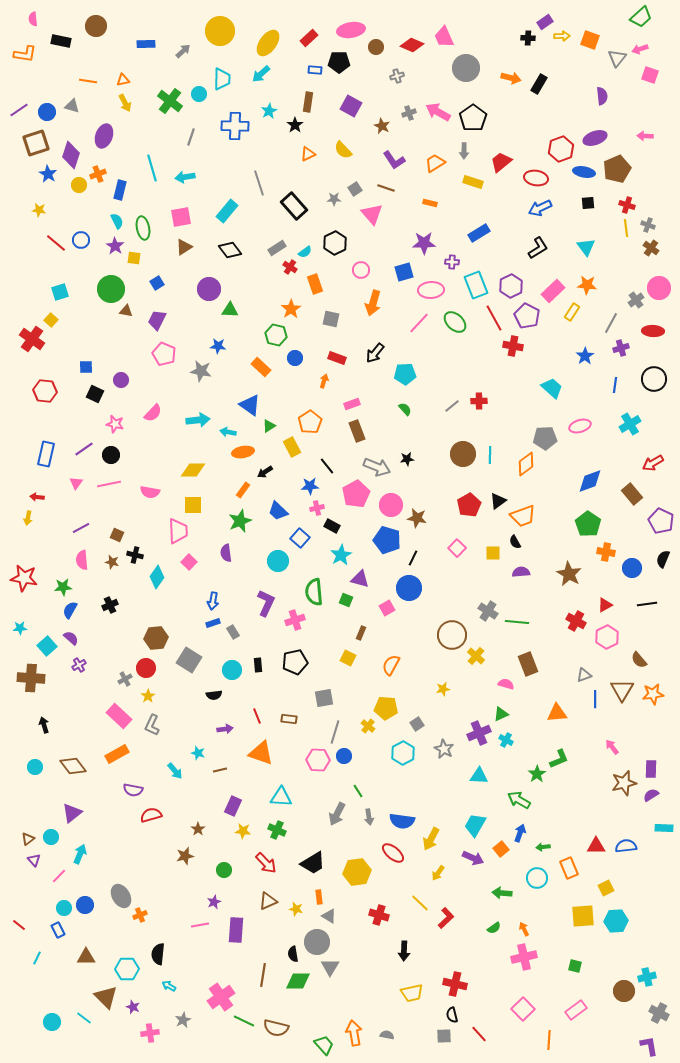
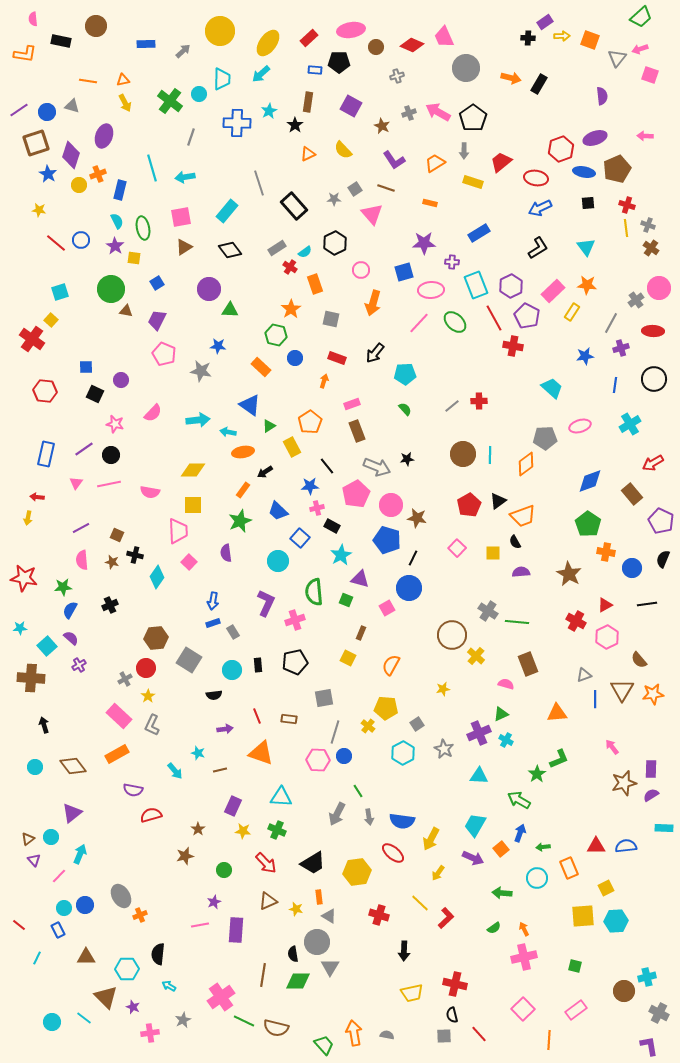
blue cross at (235, 126): moved 2 px right, 3 px up
blue star at (585, 356): rotated 24 degrees clockwise
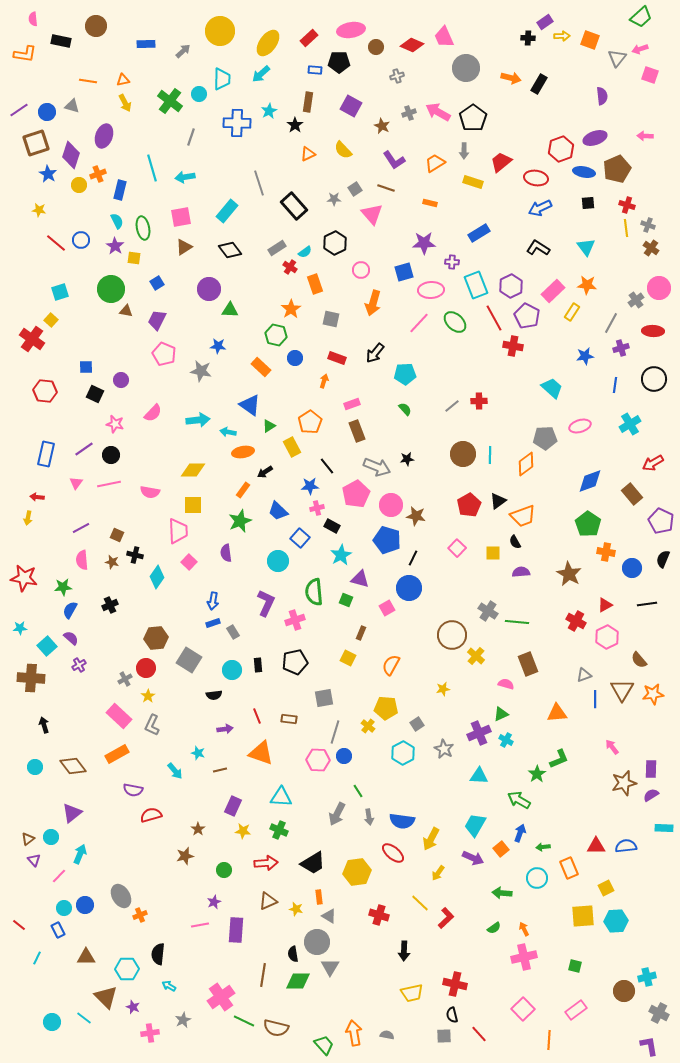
black L-shape at (538, 248): rotated 115 degrees counterclockwise
brown star at (417, 518): moved 1 px left, 2 px up
green cross at (277, 830): moved 2 px right
red arrow at (266, 863): rotated 50 degrees counterclockwise
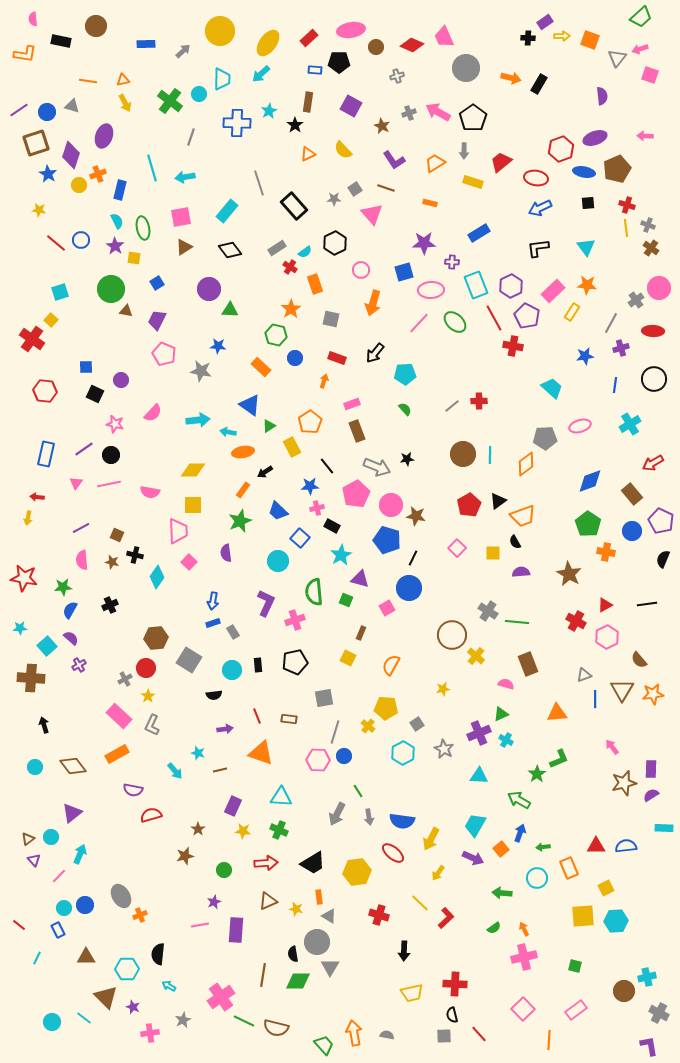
black L-shape at (538, 248): rotated 40 degrees counterclockwise
blue circle at (632, 568): moved 37 px up
red cross at (455, 984): rotated 10 degrees counterclockwise
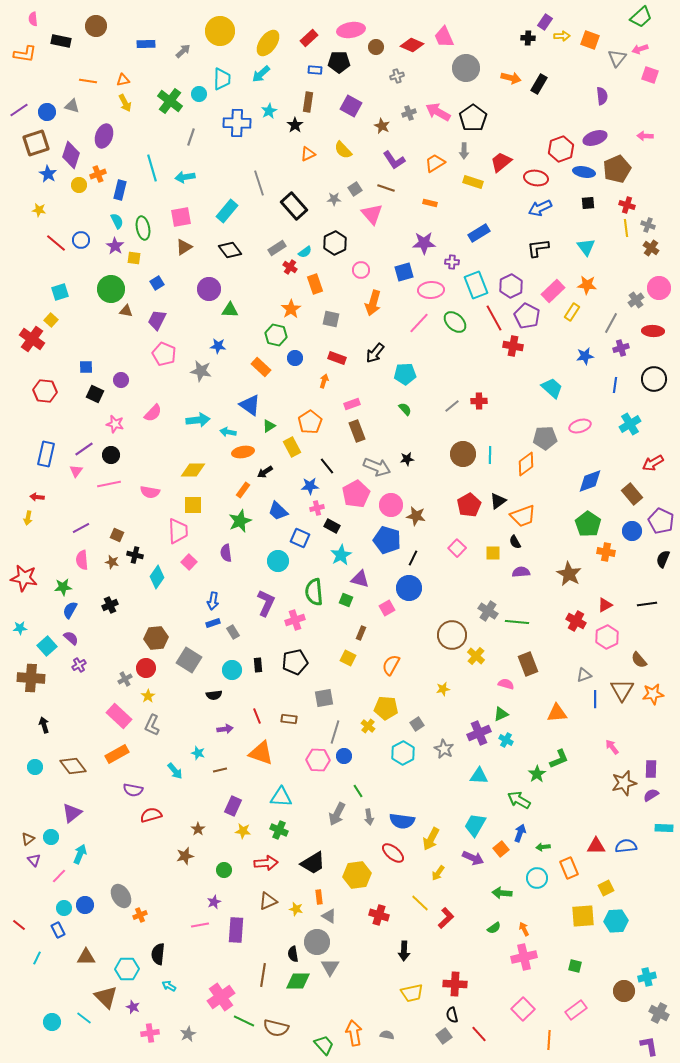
purple rectangle at (545, 22): rotated 21 degrees counterclockwise
pink triangle at (76, 483): moved 12 px up
blue square at (300, 538): rotated 18 degrees counterclockwise
yellow hexagon at (357, 872): moved 3 px down
gray star at (183, 1020): moved 5 px right, 14 px down
gray square at (444, 1036): rotated 35 degrees counterclockwise
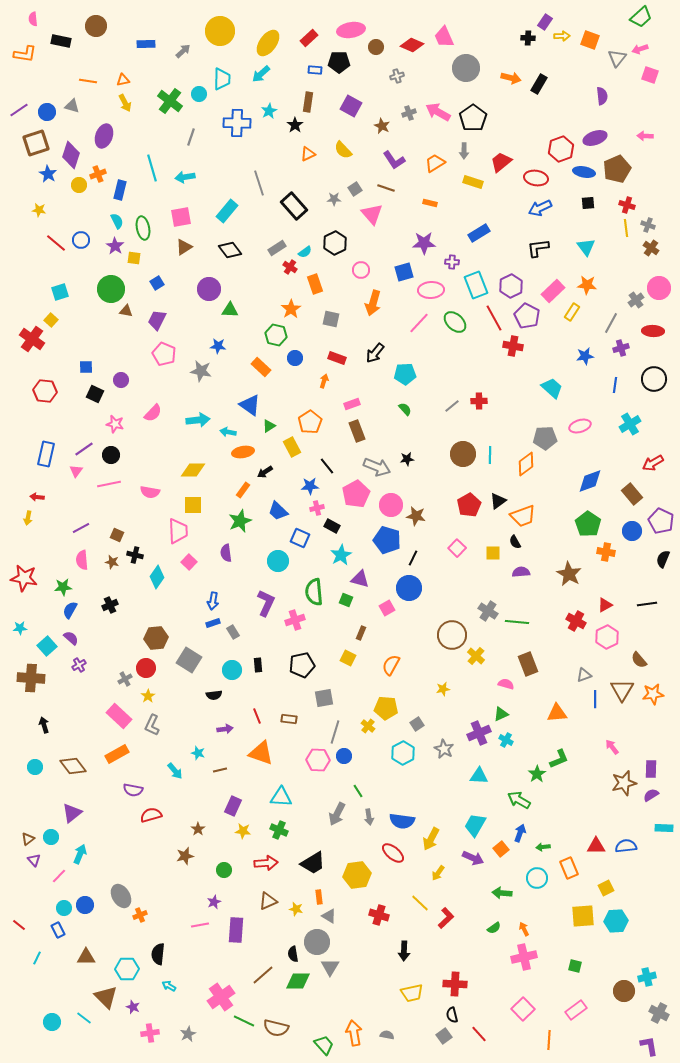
black pentagon at (295, 662): moved 7 px right, 3 px down
brown line at (263, 975): rotated 40 degrees clockwise
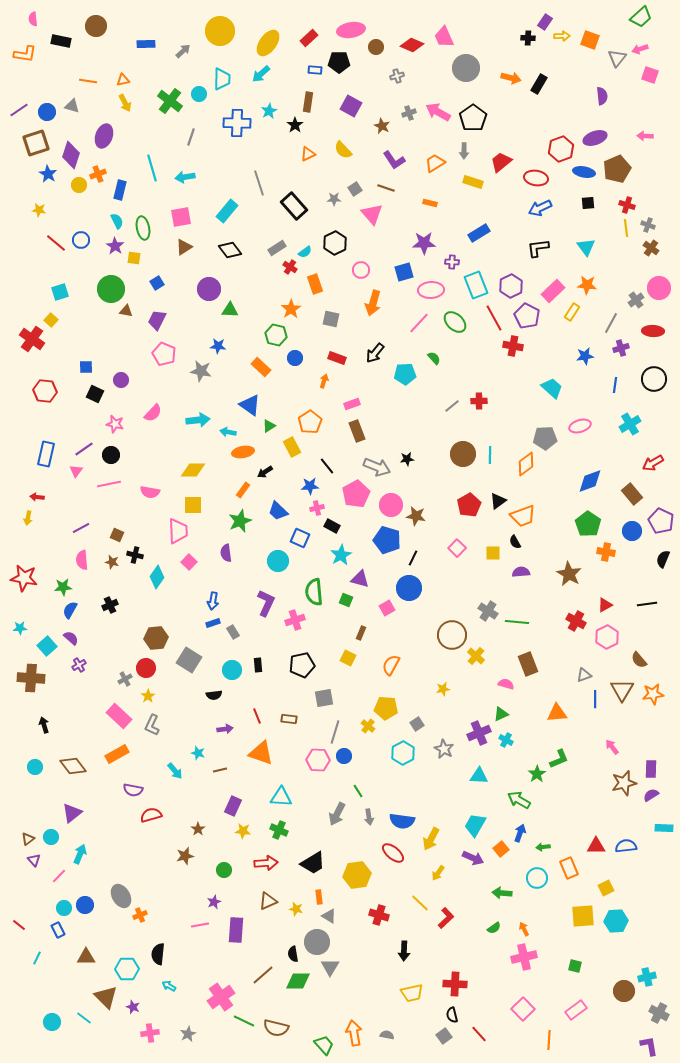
green semicircle at (405, 409): moved 29 px right, 51 px up
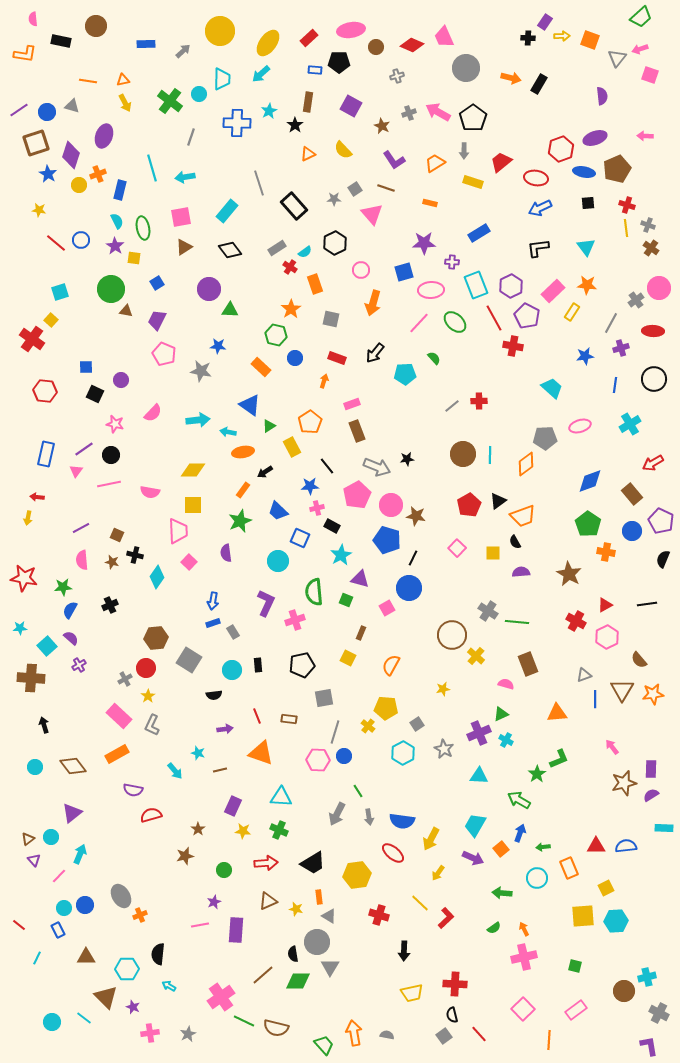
pink pentagon at (356, 494): moved 1 px right, 1 px down
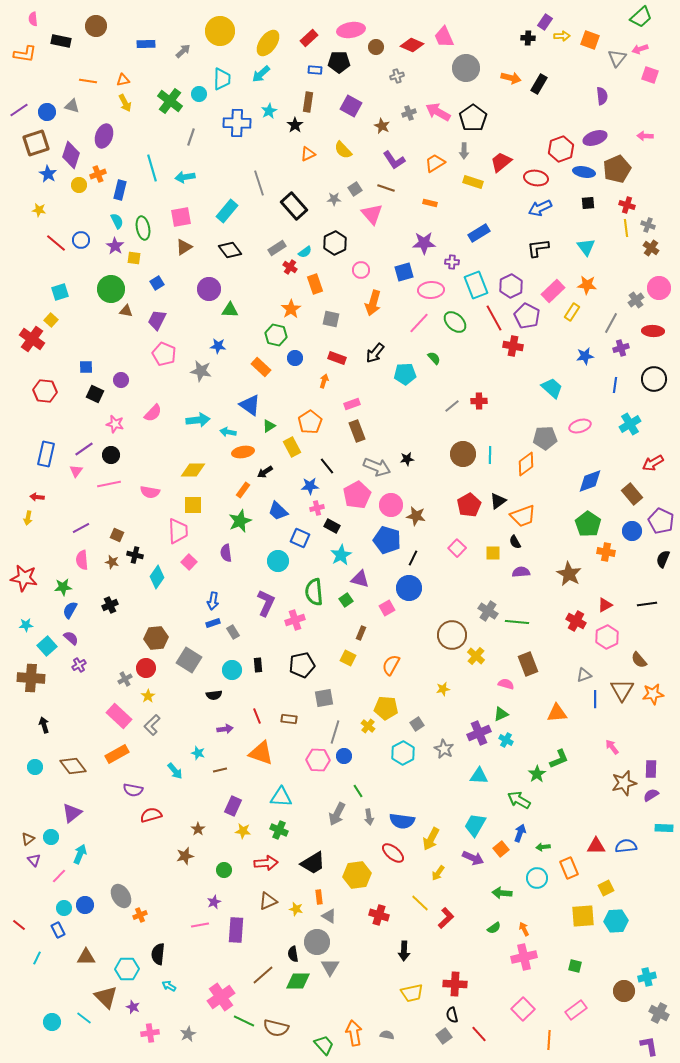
green square at (346, 600): rotated 32 degrees clockwise
cyan star at (20, 628): moved 6 px right, 3 px up
gray L-shape at (152, 725): rotated 20 degrees clockwise
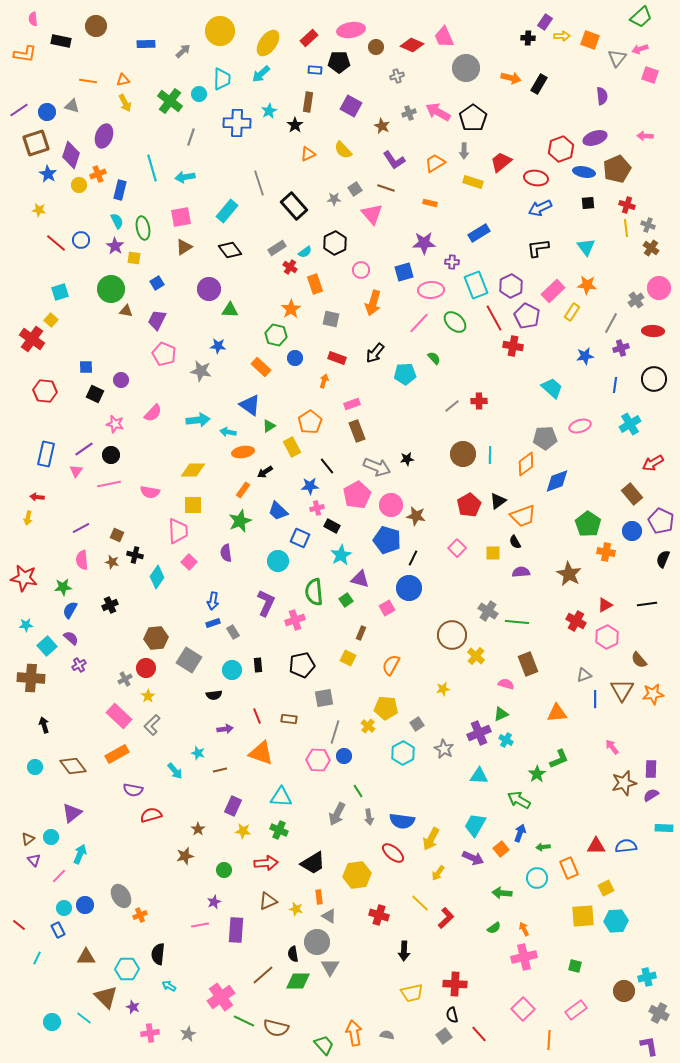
blue diamond at (590, 481): moved 33 px left
